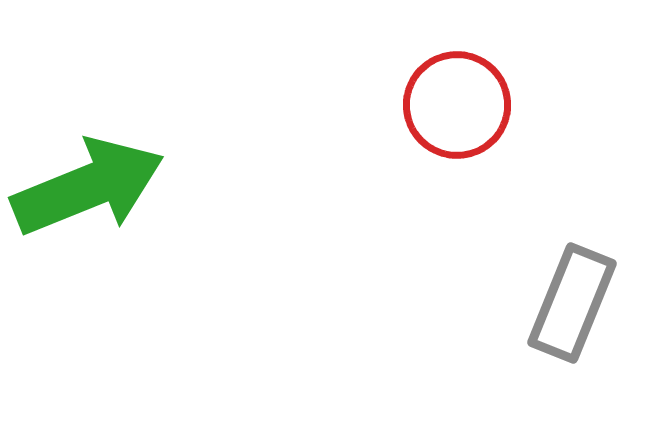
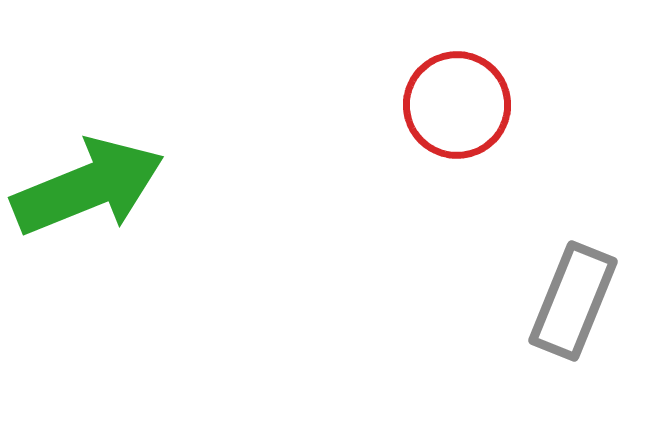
gray rectangle: moved 1 px right, 2 px up
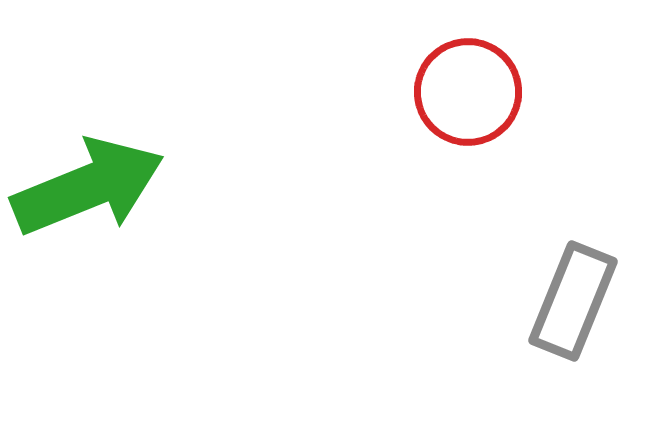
red circle: moved 11 px right, 13 px up
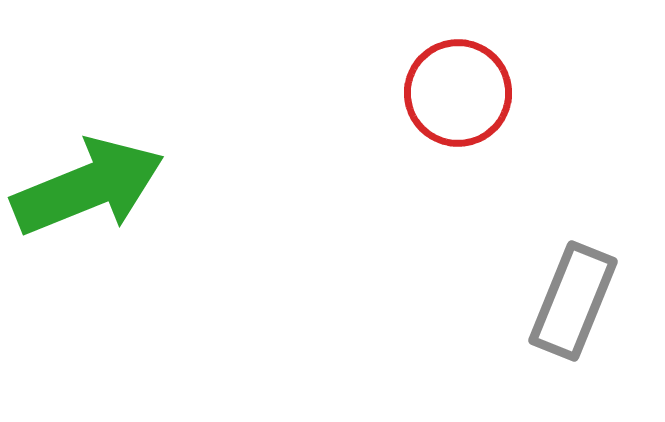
red circle: moved 10 px left, 1 px down
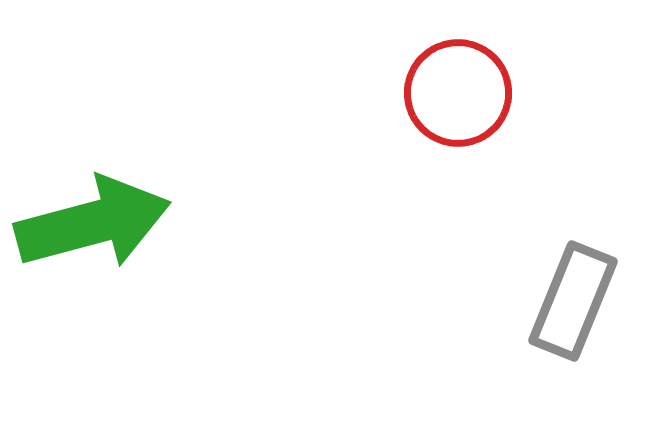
green arrow: moved 5 px right, 36 px down; rotated 7 degrees clockwise
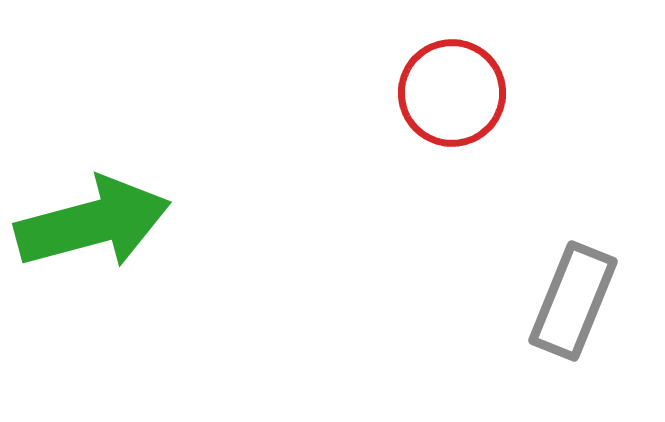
red circle: moved 6 px left
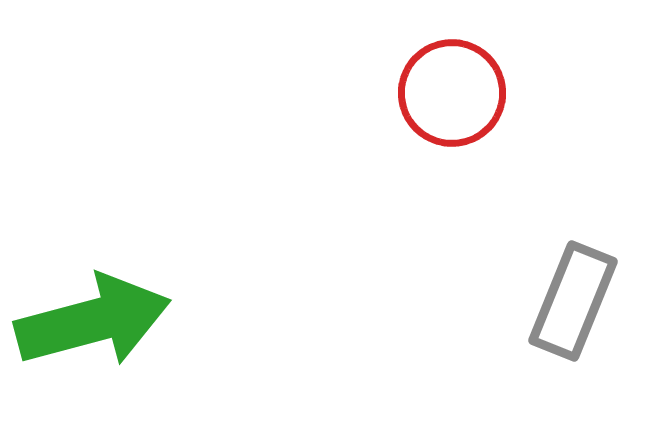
green arrow: moved 98 px down
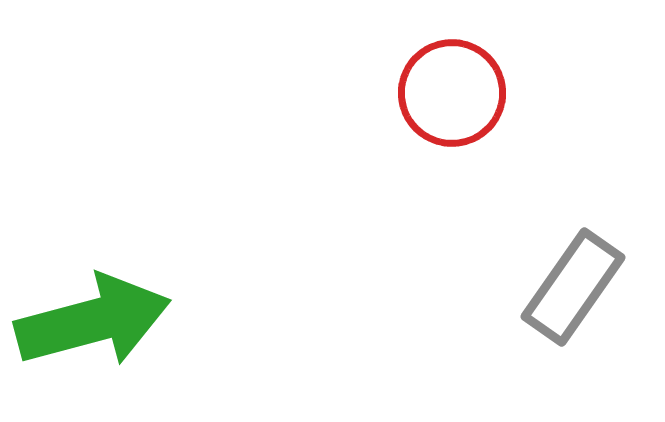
gray rectangle: moved 14 px up; rotated 13 degrees clockwise
